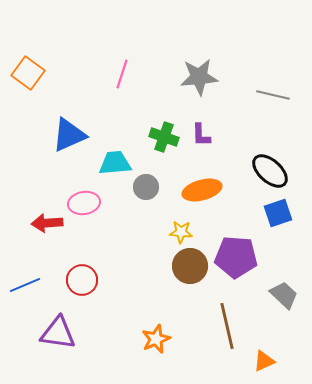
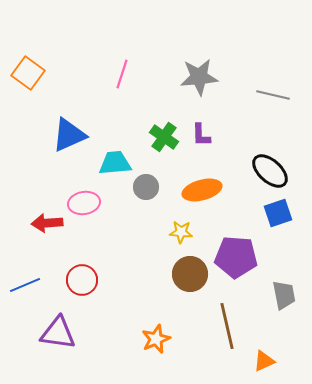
green cross: rotated 16 degrees clockwise
brown circle: moved 8 px down
gray trapezoid: rotated 36 degrees clockwise
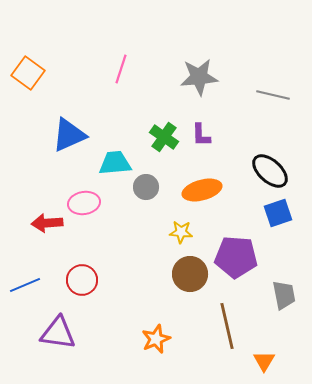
pink line: moved 1 px left, 5 px up
orange triangle: rotated 35 degrees counterclockwise
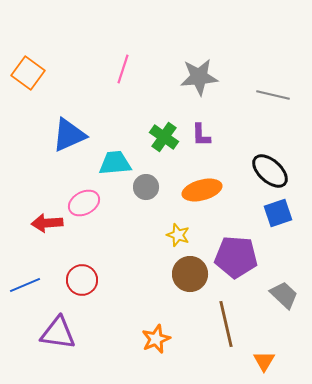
pink line: moved 2 px right
pink ellipse: rotated 20 degrees counterclockwise
yellow star: moved 3 px left, 3 px down; rotated 15 degrees clockwise
gray trapezoid: rotated 36 degrees counterclockwise
brown line: moved 1 px left, 2 px up
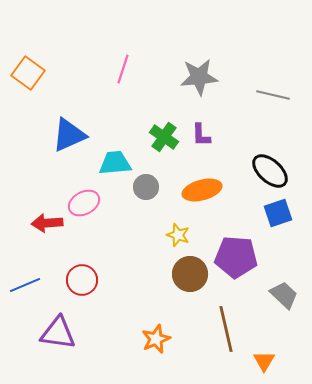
brown line: moved 5 px down
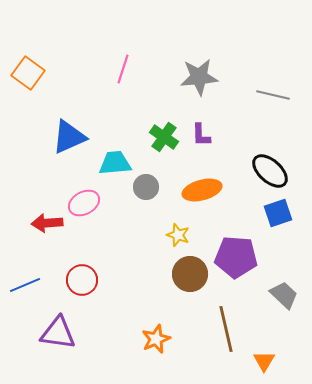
blue triangle: moved 2 px down
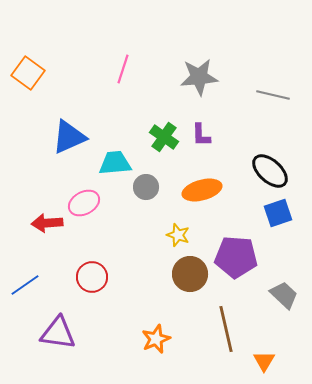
red circle: moved 10 px right, 3 px up
blue line: rotated 12 degrees counterclockwise
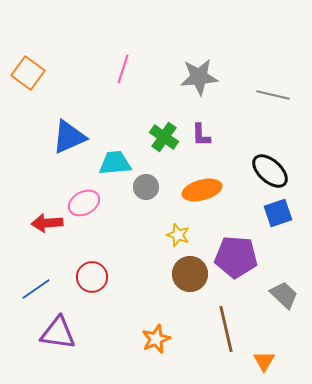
blue line: moved 11 px right, 4 px down
